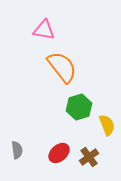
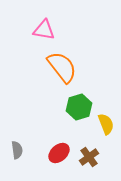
yellow semicircle: moved 1 px left, 1 px up
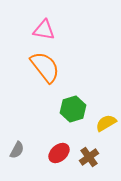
orange semicircle: moved 17 px left
green hexagon: moved 6 px left, 2 px down
yellow semicircle: moved 1 px up; rotated 100 degrees counterclockwise
gray semicircle: rotated 36 degrees clockwise
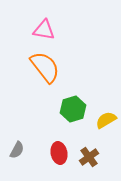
yellow semicircle: moved 3 px up
red ellipse: rotated 60 degrees counterclockwise
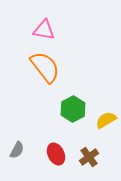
green hexagon: rotated 10 degrees counterclockwise
red ellipse: moved 3 px left, 1 px down; rotated 15 degrees counterclockwise
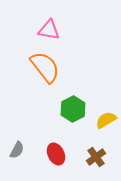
pink triangle: moved 5 px right
brown cross: moved 7 px right
